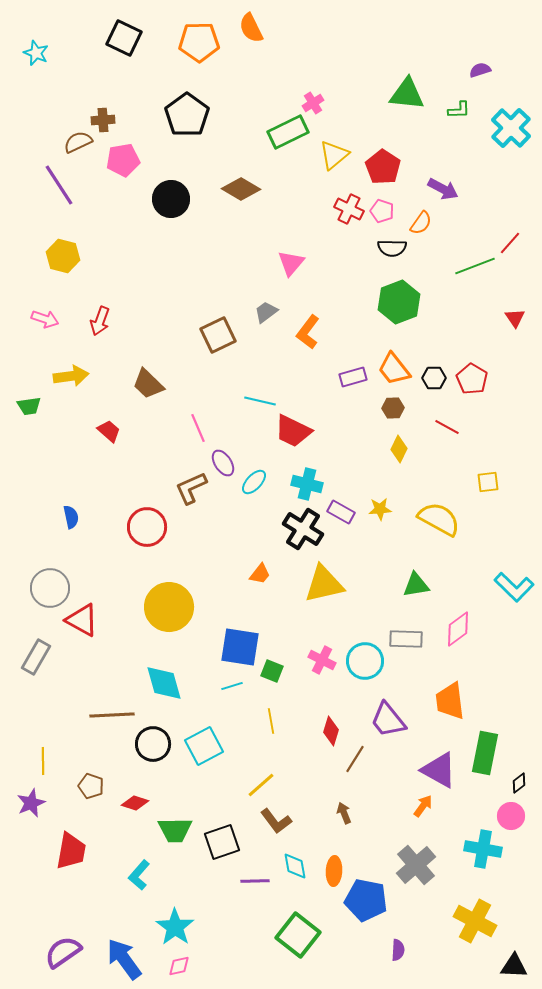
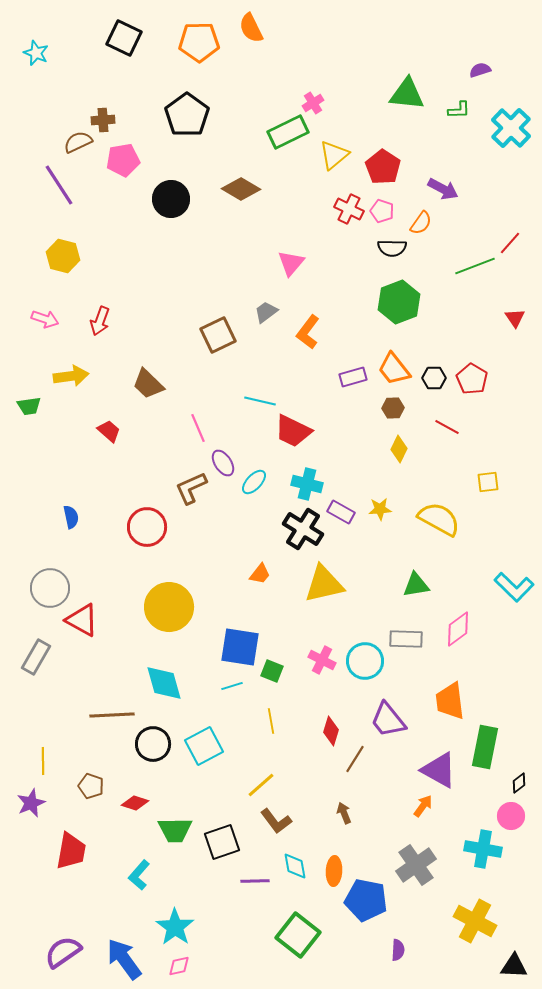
green rectangle at (485, 753): moved 6 px up
gray cross at (416, 865): rotated 6 degrees clockwise
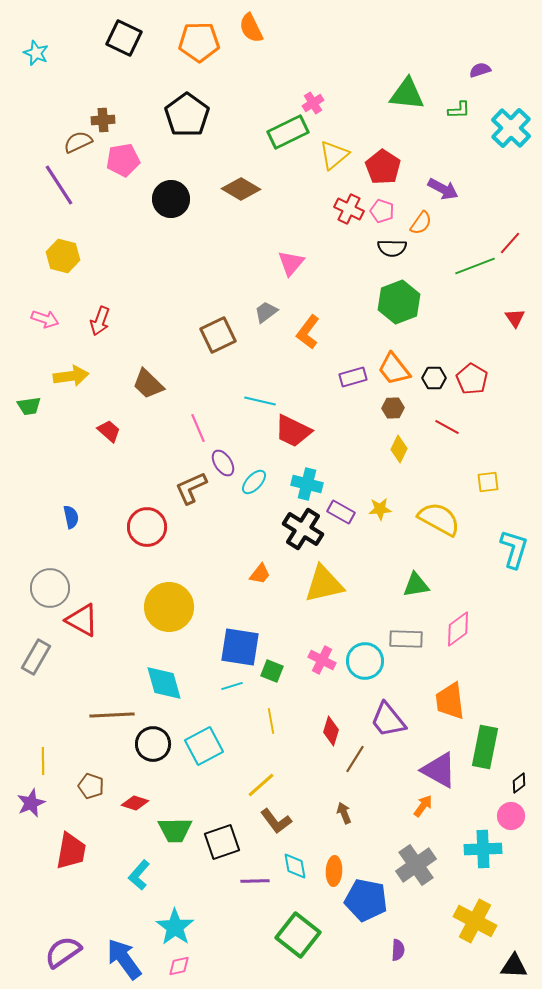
cyan L-shape at (514, 587): moved 38 px up; rotated 117 degrees counterclockwise
cyan cross at (483, 849): rotated 12 degrees counterclockwise
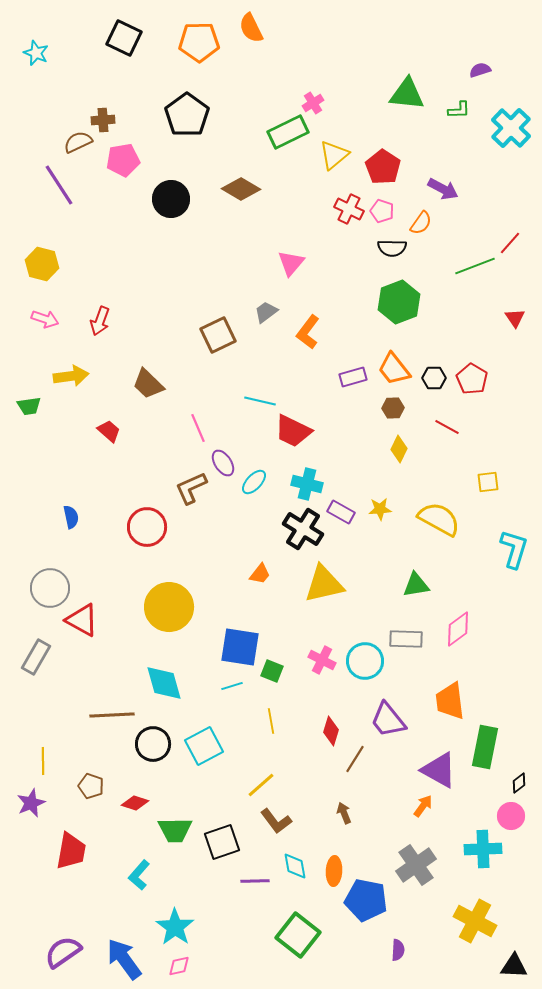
yellow hexagon at (63, 256): moved 21 px left, 8 px down
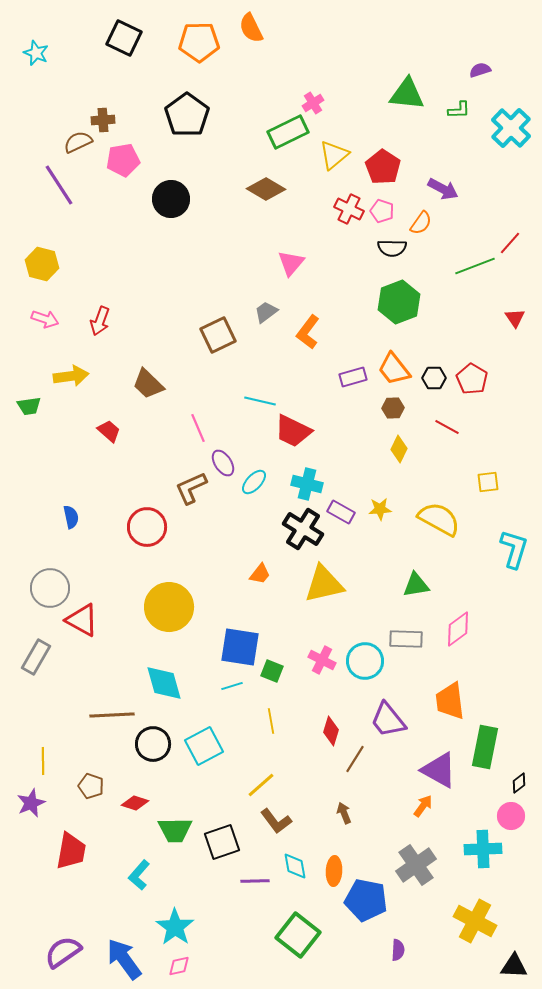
brown diamond at (241, 189): moved 25 px right
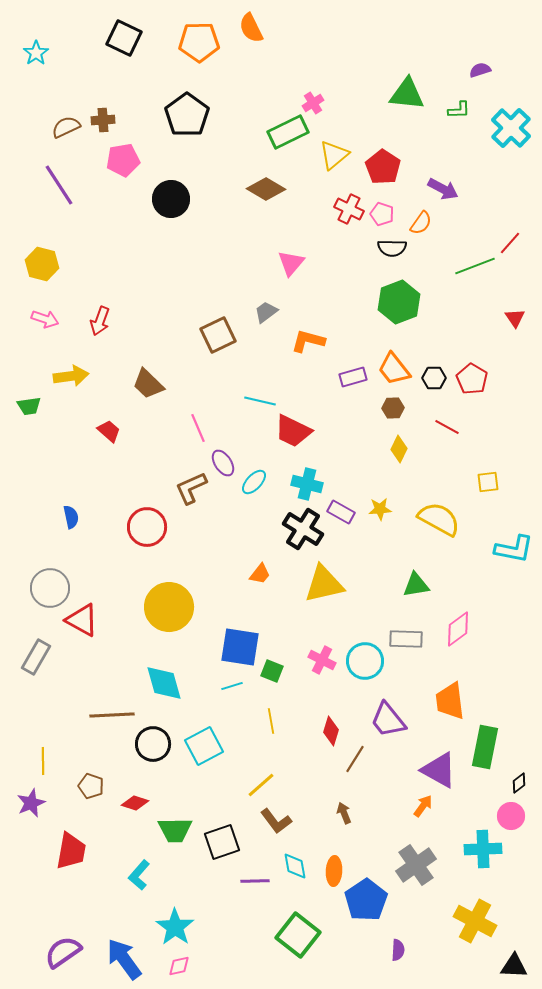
cyan star at (36, 53): rotated 15 degrees clockwise
brown semicircle at (78, 142): moved 12 px left, 15 px up
pink pentagon at (382, 211): moved 3 px down
orange L-shape at (308, 332): moved 9 px down; rotated 68 degrees clockwise
cyan L-shape at (514, 549): rotated 84 degrees clockwise
blue pentagon at (366, 900): rotated 27 degrees clockwise
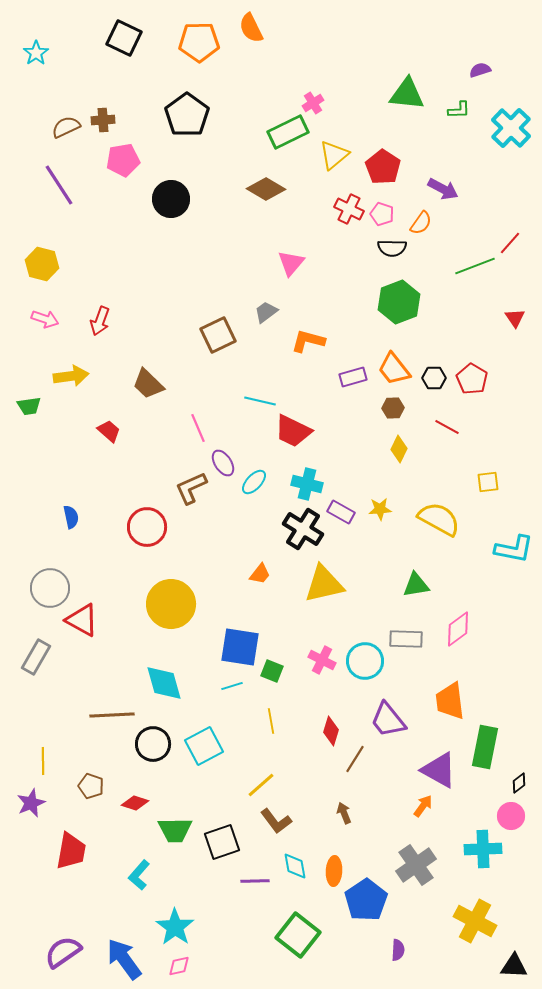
yellow circle at (169, 607): moved 2 px right, 3 px up
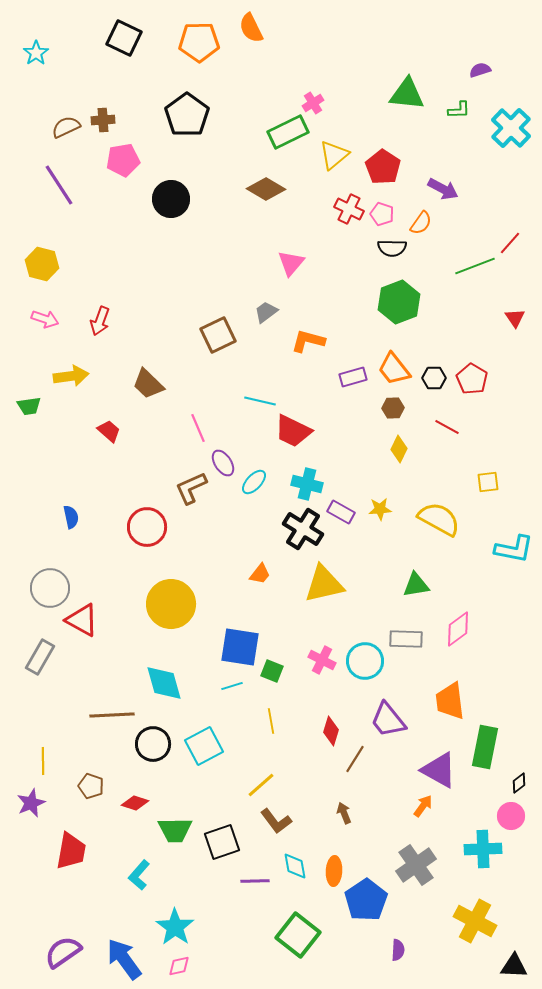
gray rectangle at (36, 657): moved 4 px right
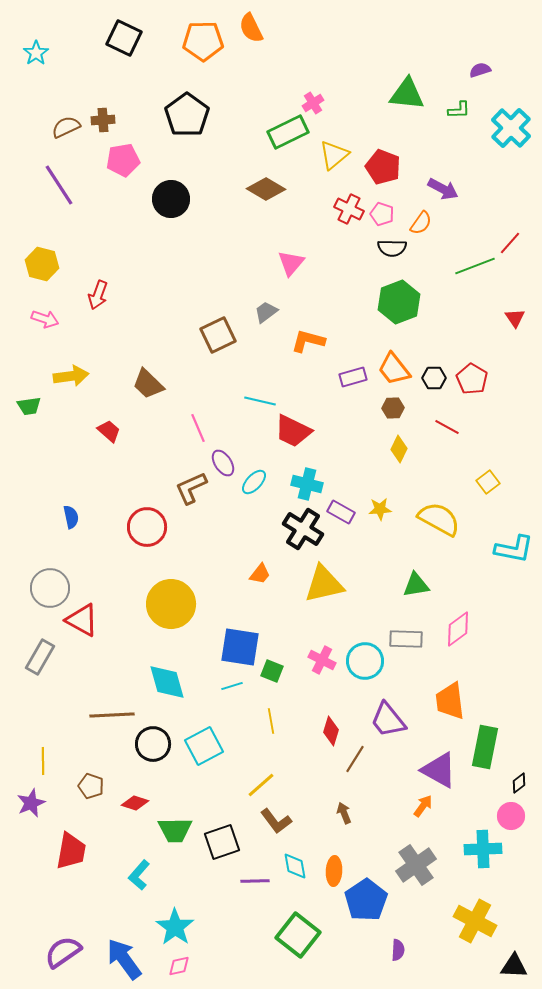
orange pentagon at (199, 42): moved 4 px right, 1 px up
red pentagon at (383, 167): rotated 12 degrees counterclockwise
red arrow at (100, 321): moved 2 px left, 26 px up
yellow square at (488, 482): rotated 30 degrees counterclockwise
cyan diamond at (164, 683): moved 3 px right, 1 px up
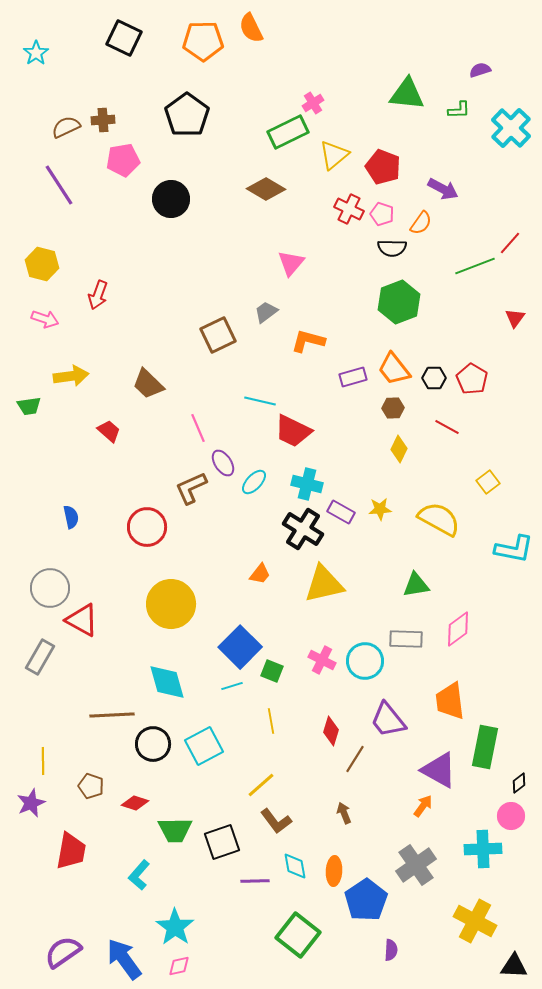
red triangle at (515, 318): rotated 10 degrees clockwise
blue square at (240, 647): rotated 36 degrees clockwise
purple semicircle at (398, 950): moved 7 px left
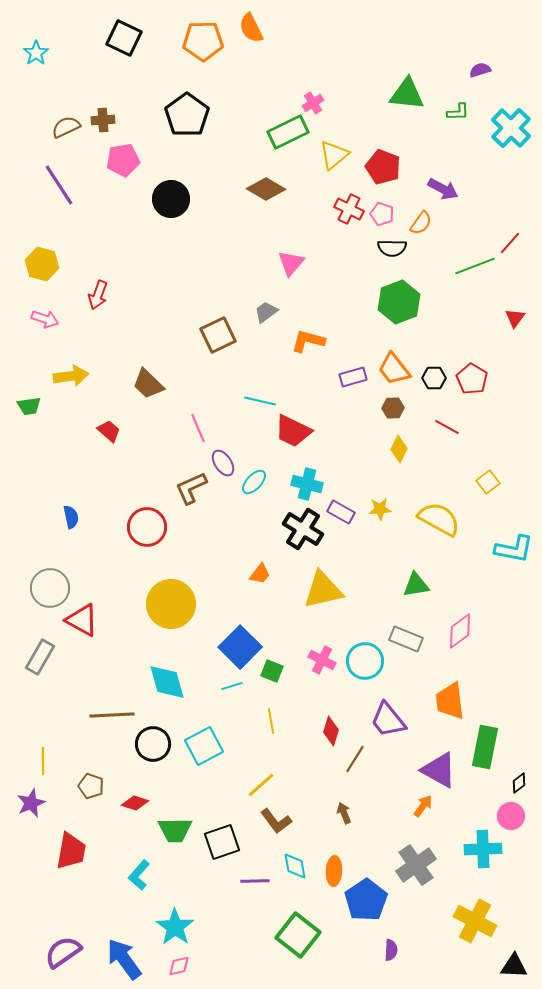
green L-shape at (459, 110): moved 1 px left, 2 px down
yellow triangle at (324, 584): moved 1 px left, 6 px down
pink diamond at (458, 629): moved 2 px right, 2 px down
gray rectangle at (406, 639): rotated 20 degrees clockwise
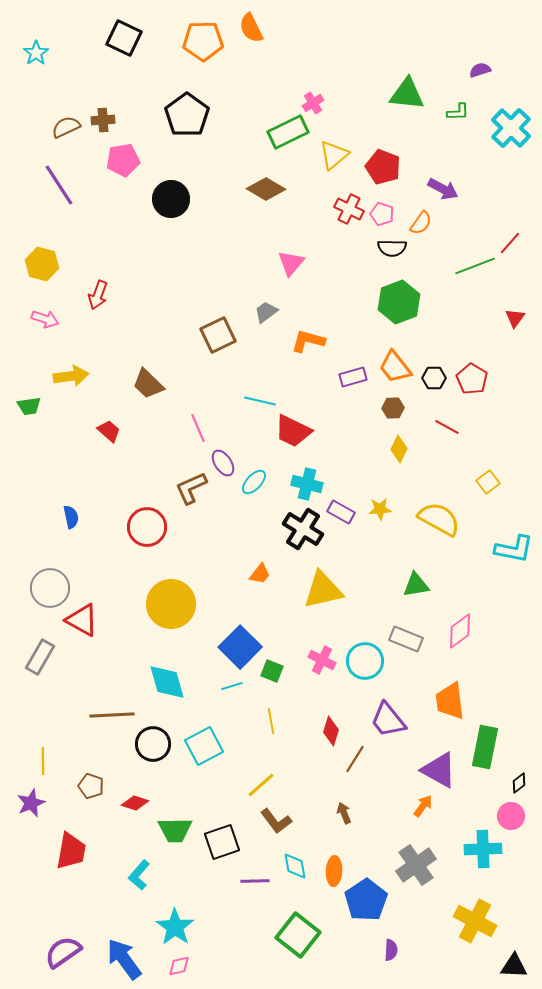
orange trapezoid at (394, 369): moved 1 px right, 2 px up
